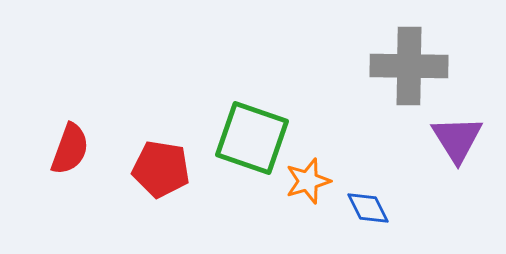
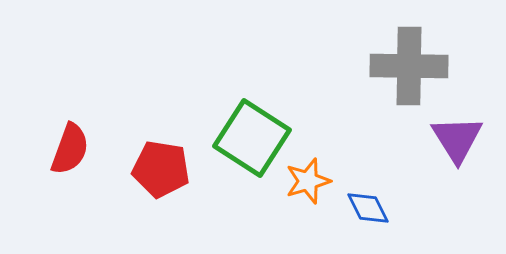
green square: rotated 14 degrees clockwise
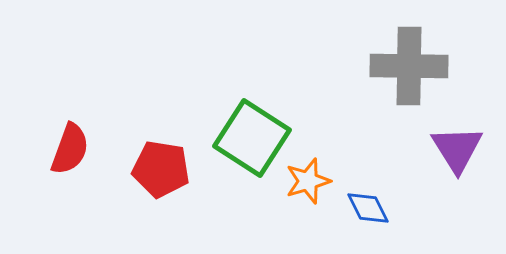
purple triangle: moved 10 px down
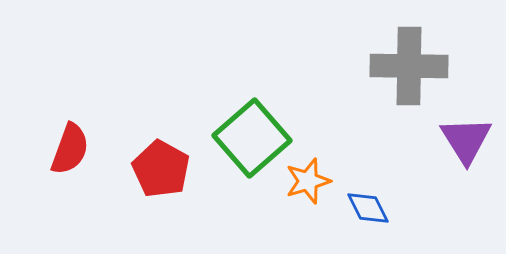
green square: rotated 16 degrees clockwise
purple triangle: moved 9 px right, 9 px up
red pentagon: rotated 20 degrees clockwise
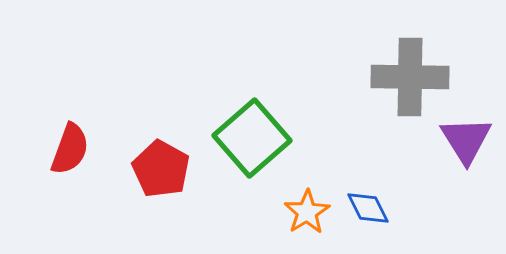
gray cross: moved 1 px right, 11 px down
orange star: moved 1 px left, 31 px down; rotated 15 degrees counterclockwise
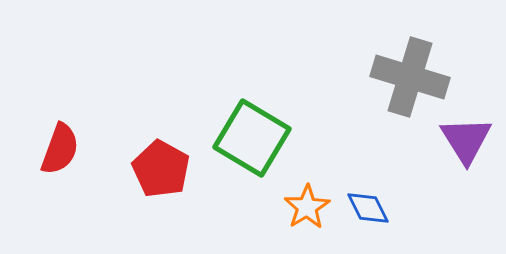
gray cross: rotated 16 degrees clockwise
green square: rotated 18 degrees counterclockwise
red semicircle: moved 10 px left
orange star: moved 5 px up
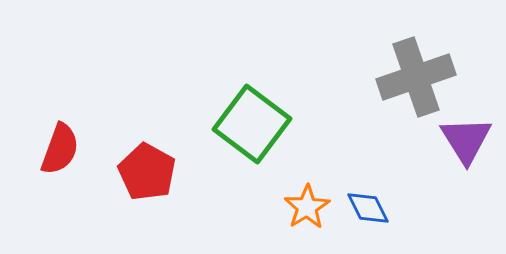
gray cross: moved 6 px right; rotated 36 degrees counterclockwise
green square: moved 14 px up; rotated 6 degrees clockwise
red pentagon: moved 14 px left, 3 px down
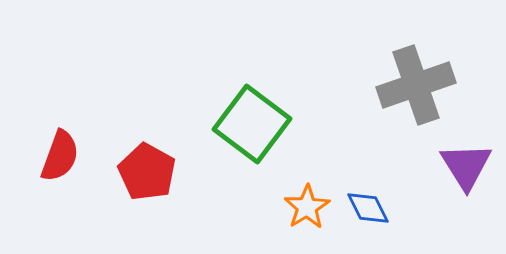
gray cross: moved 8 px down
purple triangle: moved 26 px down
red semicircle: moved 7 px down
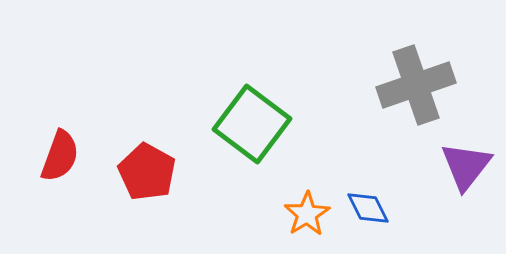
purple triangle: rotated 10 degrees clockwise
orange star: moved 7 px down
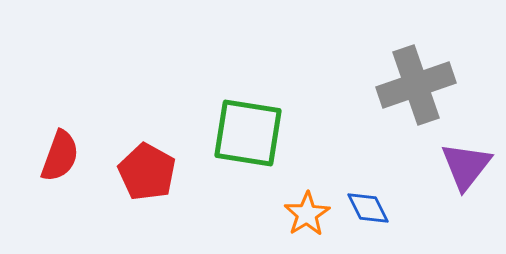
green square: moved 4 px left, 9 px down; rotated 28 degrees counterclockwise
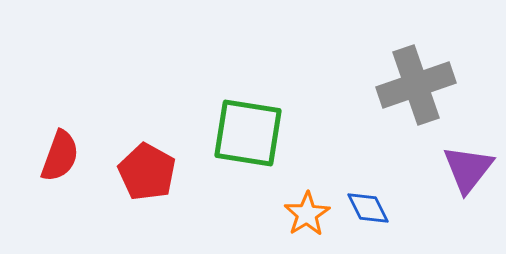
purple triangle: moved 2 px right, 3 px down
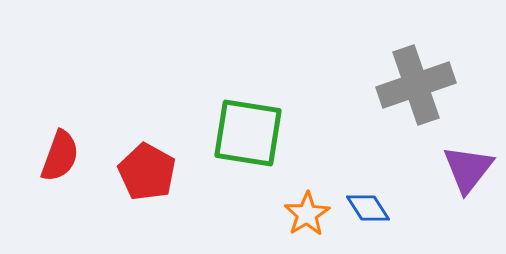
blue diamond: rotated 6 degrees counterclockwise
